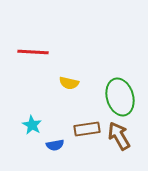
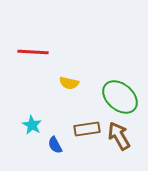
green ellipse: rotated 33 degrees counterclockwise
blue semicircle: rotated 72 degrees clockwise
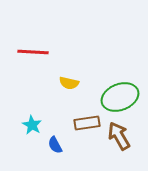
green ellipse: rotated 63 degrees counterclockwise
brown rectangle: moved 6 px up
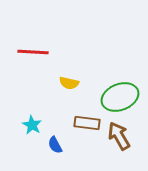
brown rectangle: rotated 15 degrees clockwise
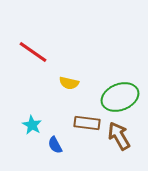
red line: rotated 32 degrees clockwise
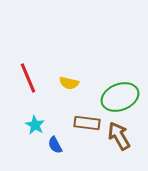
red line: moved 5 px left, 26 px down; rotated 32 degrees clockwise
cyan star: moved 3 px right
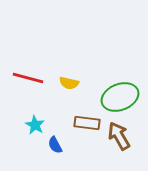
red line: rotated 52 degrees counterclockwise
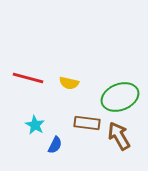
blue semicircle: rotated 126 degrees counterclockwise
